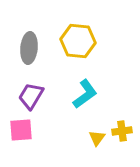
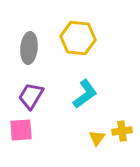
yellow hexagon: moved 3 px up
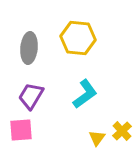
yellow cross: rotated 36 degrees counterclockwise
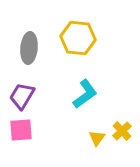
purple trapezoid: moved 9 px left
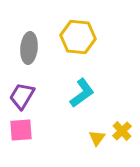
yellow hexagon: moved 1 px up
cyan L-shape: moved 3 px left, 1 px up
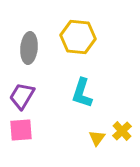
cyan L-shape: rotated 144 degrees clockwise
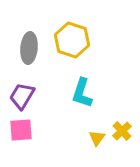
yellow hexagon: moved 6 px left, 3 px down; rotated 12 degrees clockwise
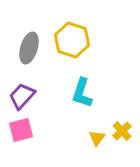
gray ellipse: rotated 12 degrees clockwise
purple trapezoid: rotated 12 degrees clockwise
pink square: rotated 10 degrees counterclockwise
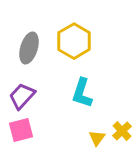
yellow hexagon: moved 2 px right, 1 px down; rotated 12 degrees clockwise
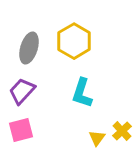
purple trapezoid: moved 5 px up
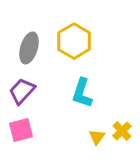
yellow triangle: moved 1 px up
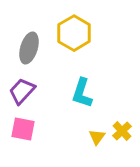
yellow hexagon: moved 8 px up
pink square: moved 2 px right, 1 px up; rotated 25 degrees clockwise
